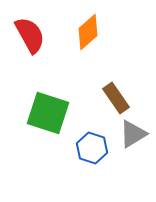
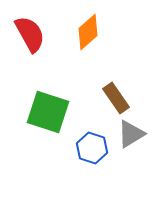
red semicircle: moved 1 px up
green square: moved 1 px up
gray triangle: moved 2 px left
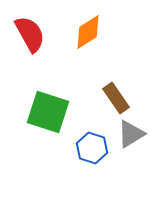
orange diamond: rotated 9 degrees clockwise
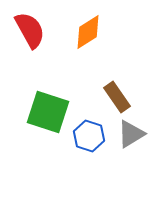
red semicircle: moved 4 px up
brown rectangle: moved 1 px right, 1 px up
blue hexagon: moved 3 px left, 12 px up
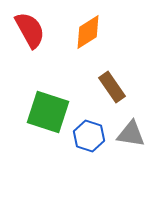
brown rectangle: moved 5 px left, 10 px up
gray triangle: rotated 40 degrees clockwise
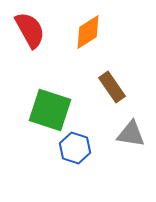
green square: moved 2 px right, 2 px up
blue hexagon: moved 14 px left, 12 px down
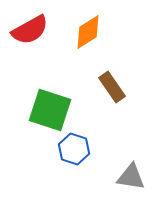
red semicircle: rotated 90 degrees clockwise
gray triangle: moved 43 px down
blue hexagon: moved 1 px left, 1 px down
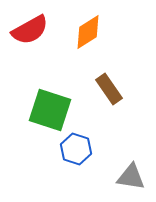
brown rectangle: moved 3 px left, 2 px down
blue hexagon: moved 2 px right
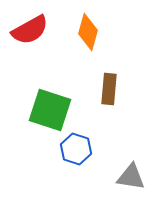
orange diamond: rotated 42 degrees counterclockwise
brown rectangle: rotated 40 degrees clockwise
